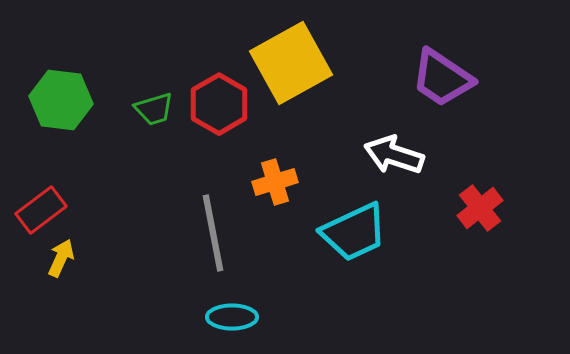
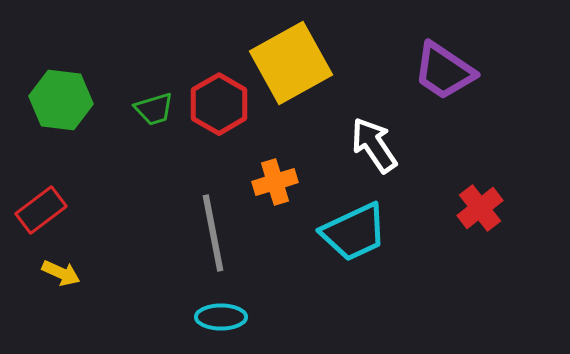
purple trapezoid: moved 2 px right, 7 px up
white arrow: moved 20 px left, 10 px up; rotated 38 degrees clockwise
yellow arrow: moved 15 px down; rotated 90 degrees clockwise
cyan ellipse: moved 11 px left
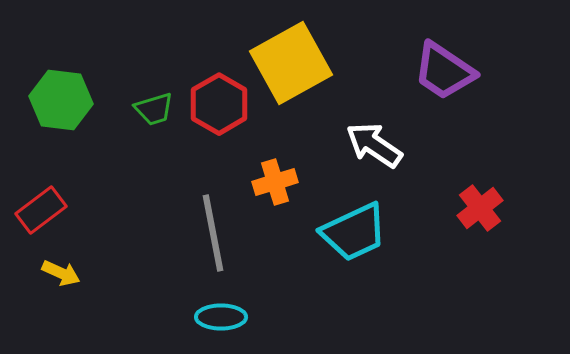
white arrow: rotated 22 degrees counterclockwise
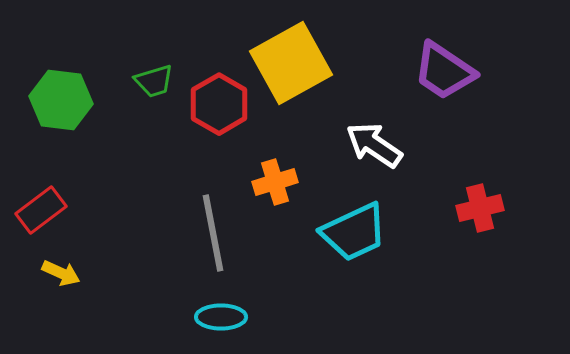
green trapezoid: moved 28 px up
red cross: rotated 24 degrees clockwise
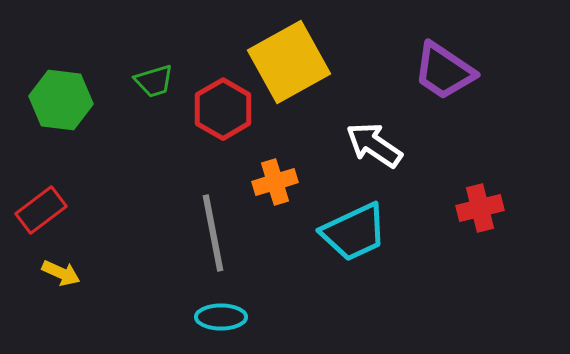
yellow square: moved 2 px left, 1 px up
red hexagon: moved 4 px right, 5 px down
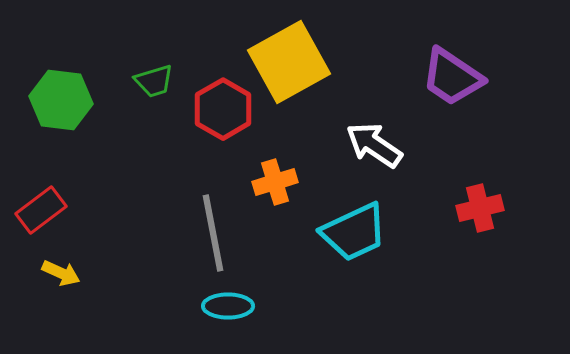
purple trapezoid: moved 8 px right, 6 px down
cyan ellipse: moved 7 px right, 11 px up
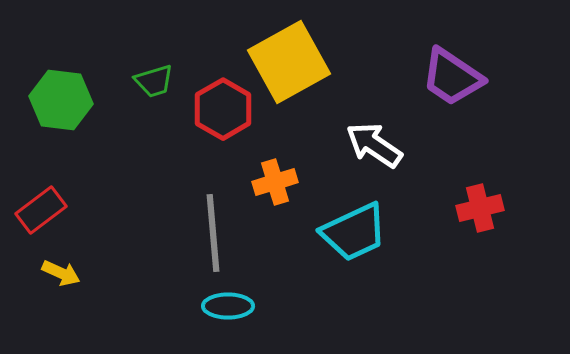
gray line: rotated 6 degrees clockwise
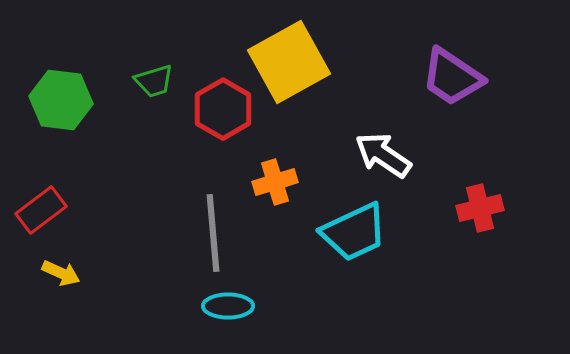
white arrow: moved 9 px right, 10 px down
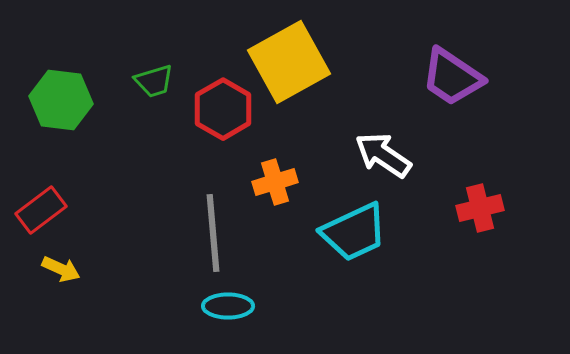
yellow arrow: moved 4 px up
